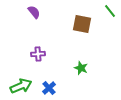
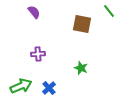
green line: moved 1 px left
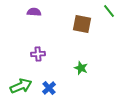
purple semicircle: rotated 48 degrees counterclockwise
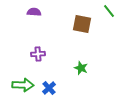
green arrow: moved 2 px right, 1 px up; rotated 25 degrees clockwise
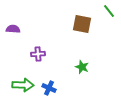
purple semicircle: moved 21 px left, 17 px down
green star: moved 1 px right, 1 px up
blue cross: rotated 24 degrees counterclockwise
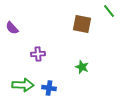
purple semicircle: moved 1 px left, 1 px up; rotated 136 degrees counterclockwise
blue cross: rotated 16 degrees counterclockwise
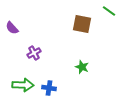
green line: rotated 16 degrees counterclockwise
purple cross: moved 4 px left, 1 px up; rotated 24 degrees counterclockwise
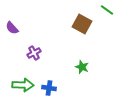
green line: moved 2 px left, 1 px up
brown square: rotated 18 degrees clockwise
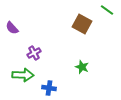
green arrow: moved 10 px up
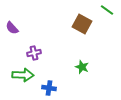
purple cross: rotated 16 degrees clockwise
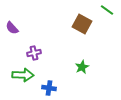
green star: rotated 24 degrees clockwise
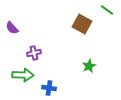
green star: moved 7 px right, 1 px up
